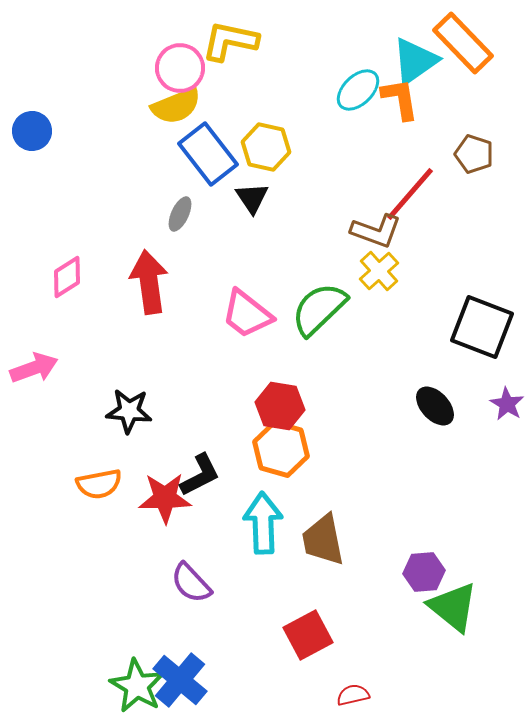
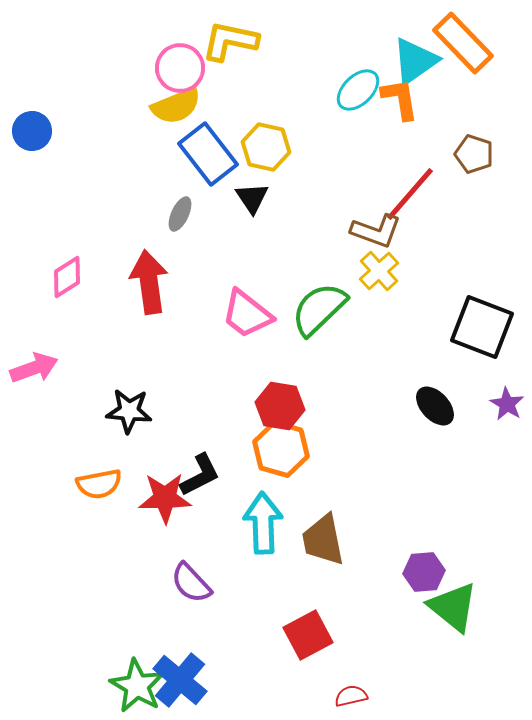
red semicircle: moved 2 px left, 1 px down
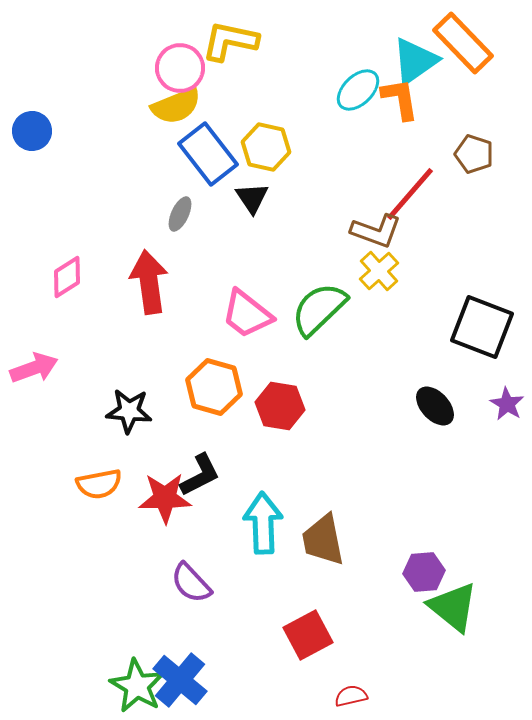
orange hexagon: moved 67 px left, 62 px up
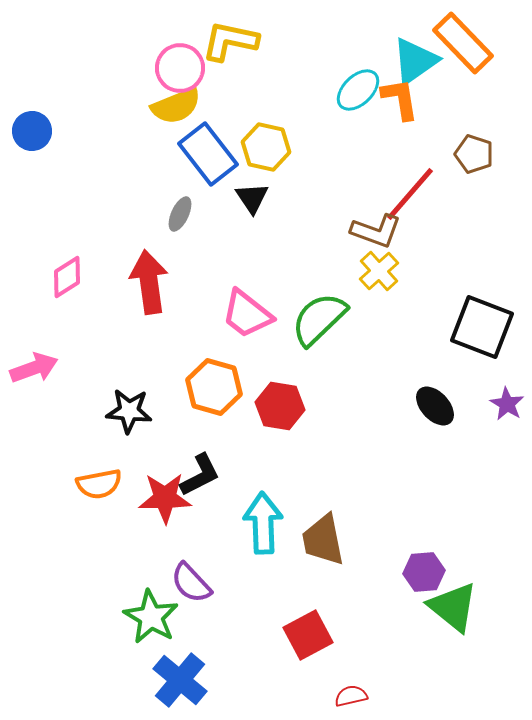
green semicircle: moved 10 px down
green star: moved 14 px right, 69 px up
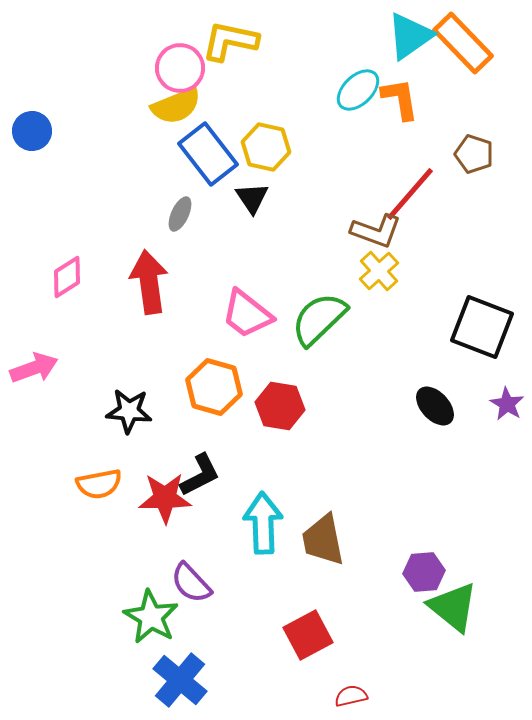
cyan triangle: moved 5 px left, 25 px up
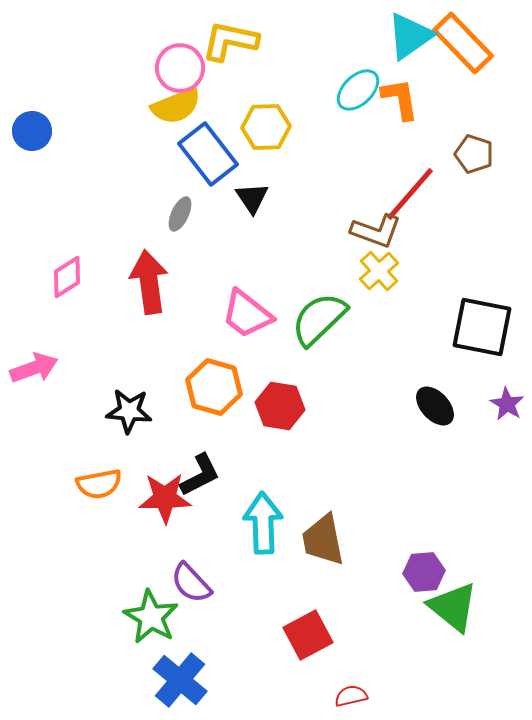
yellow hexagon: moved 20 px up; rotated 15 degrees counterclockwise
black square: rotated 10 degrees counterclockwise
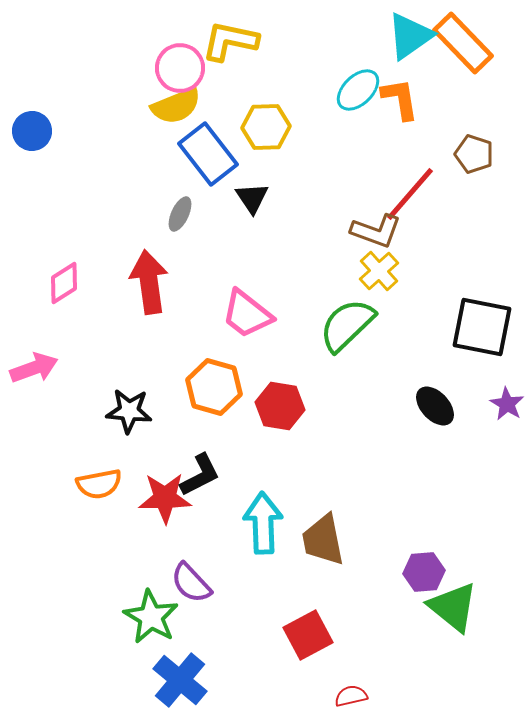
pink diamond: moved 3 px left, 6 px down
green semicircle: moved 28 px right, 6 px down
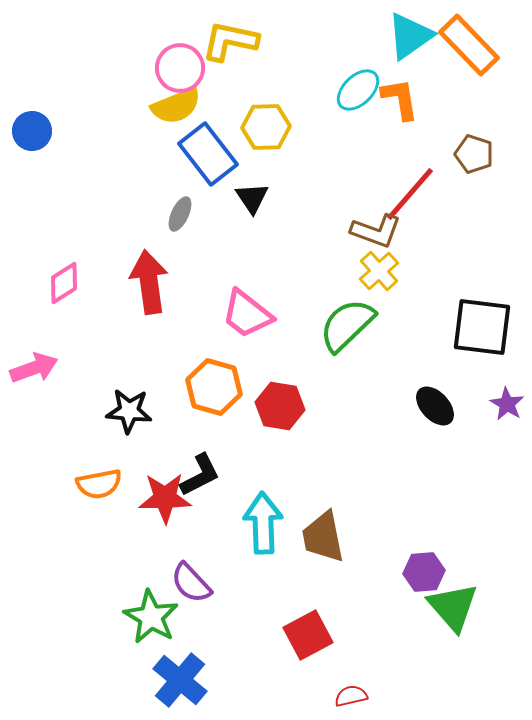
orange rectangle: moved 6 px right, 2 px down
black square: rotated 4 degrees counterclockwise
brown trapezoid: moved 3 px up
green triangle: rotated 10 degrees clockwise
